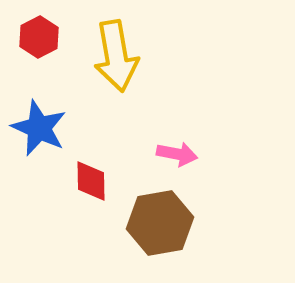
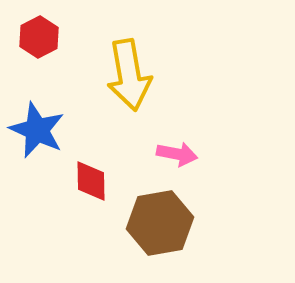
yellow arrow: moved 13 px right, 19 px down
blue star: moved 2 px left, 2 px down
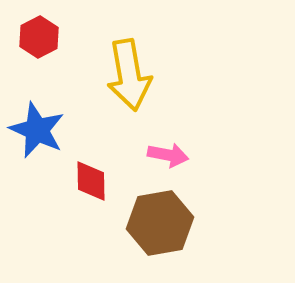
pink arrow: moved 9 px left, 1 px down
